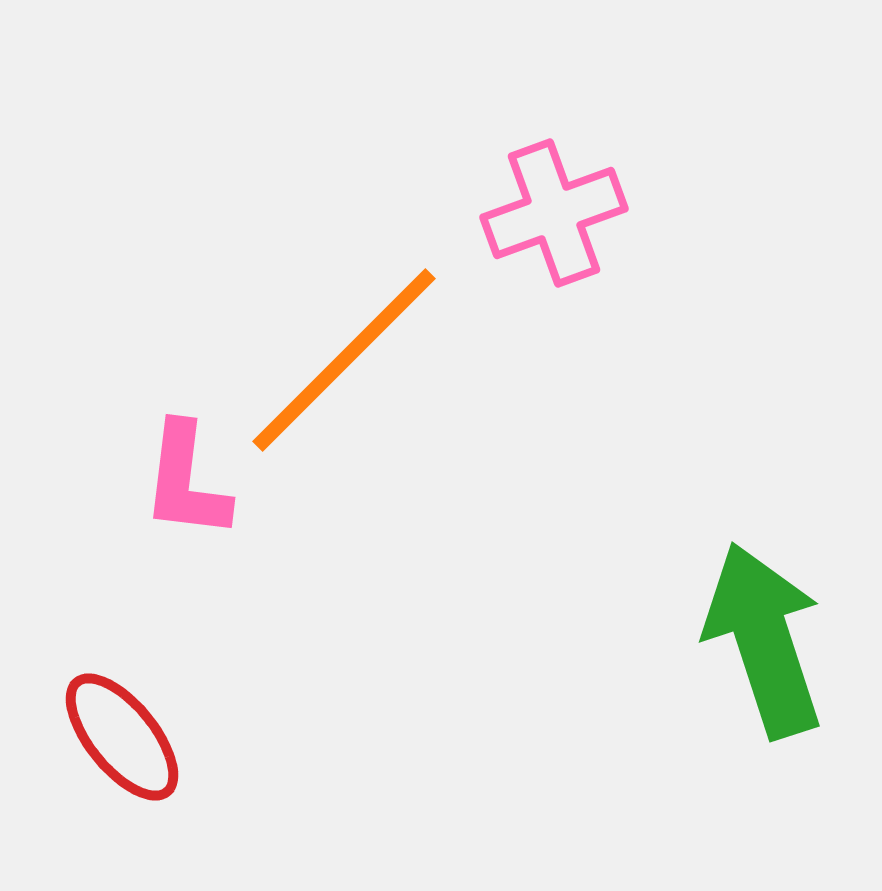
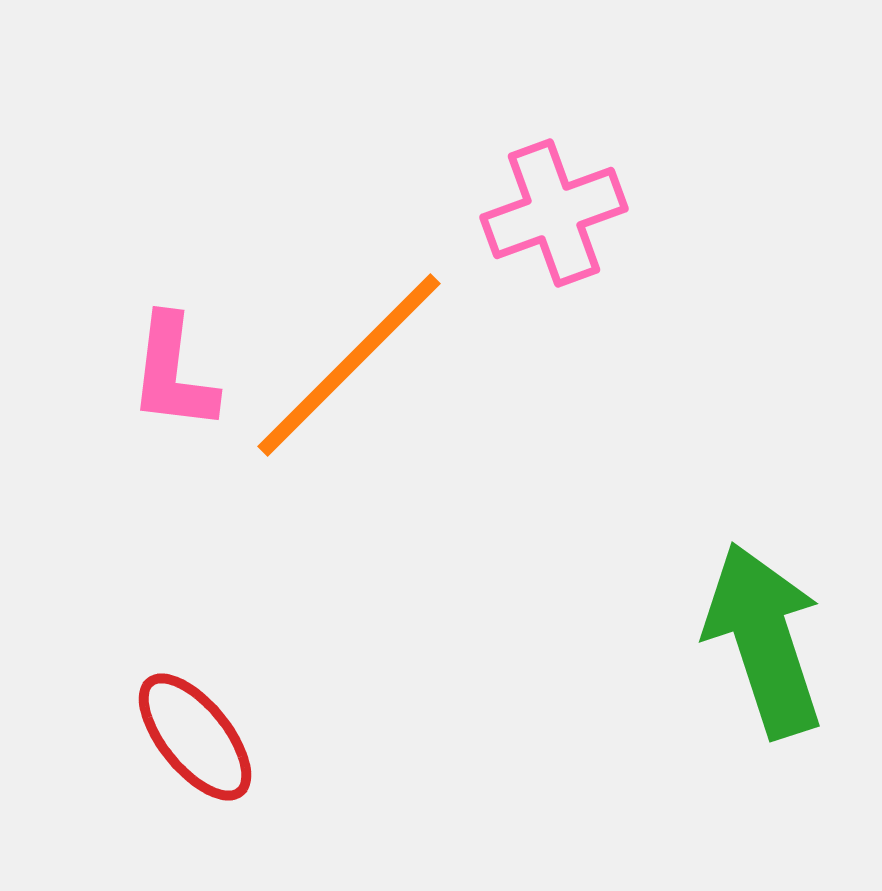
orange line: moved 5 px right, 5 px down
pink L-shape: moved 13 px left, 108 px up
red ellipse: moved 73 px right
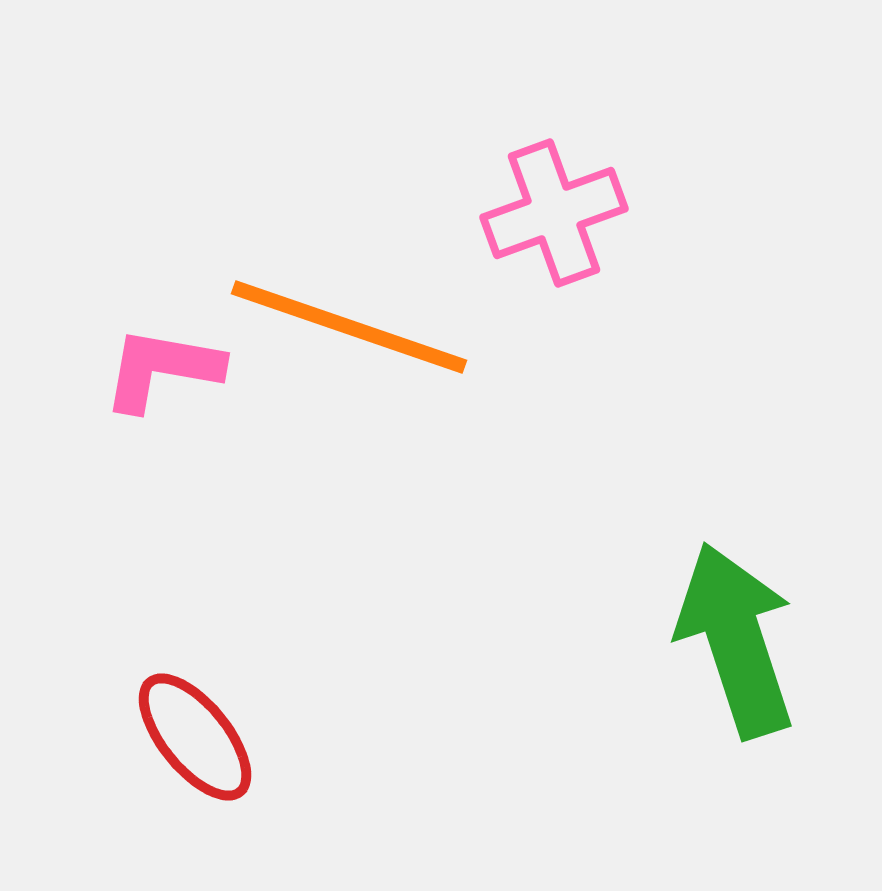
orange line: moved 38 px up; rotated 64 degrees clockwise
pink L-shape: moved 11 px left, 4 px up; rotated 93 degrees clockwise
green arrow: moved 28 px left
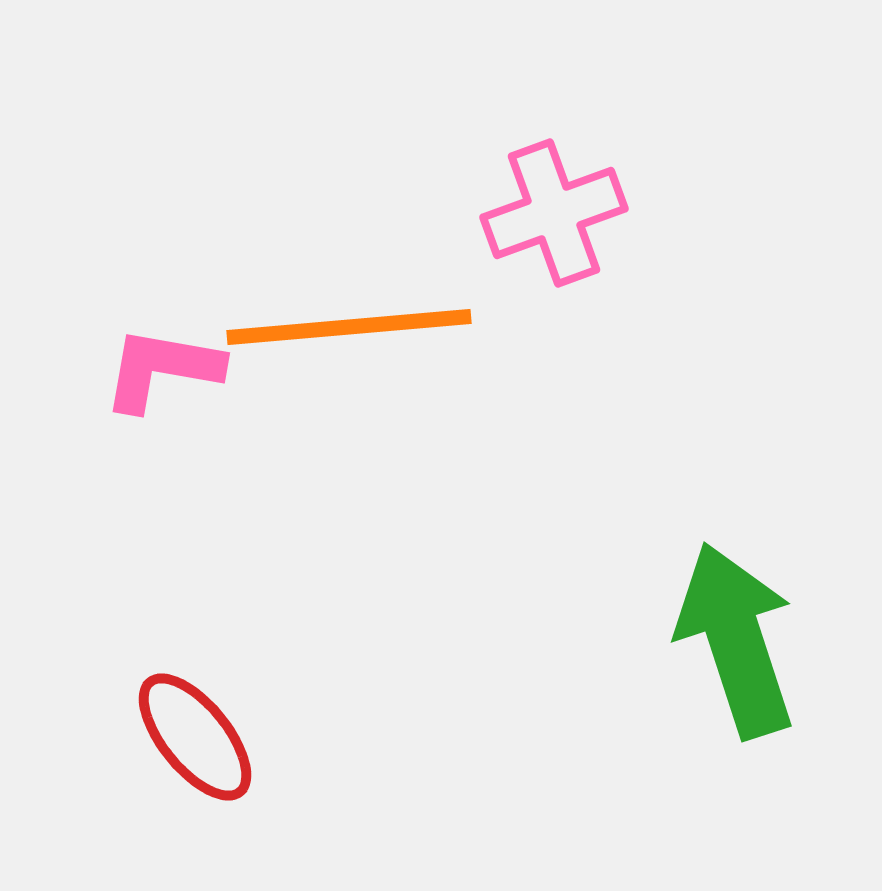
orange line: rotated 24 degrees counterclockwise
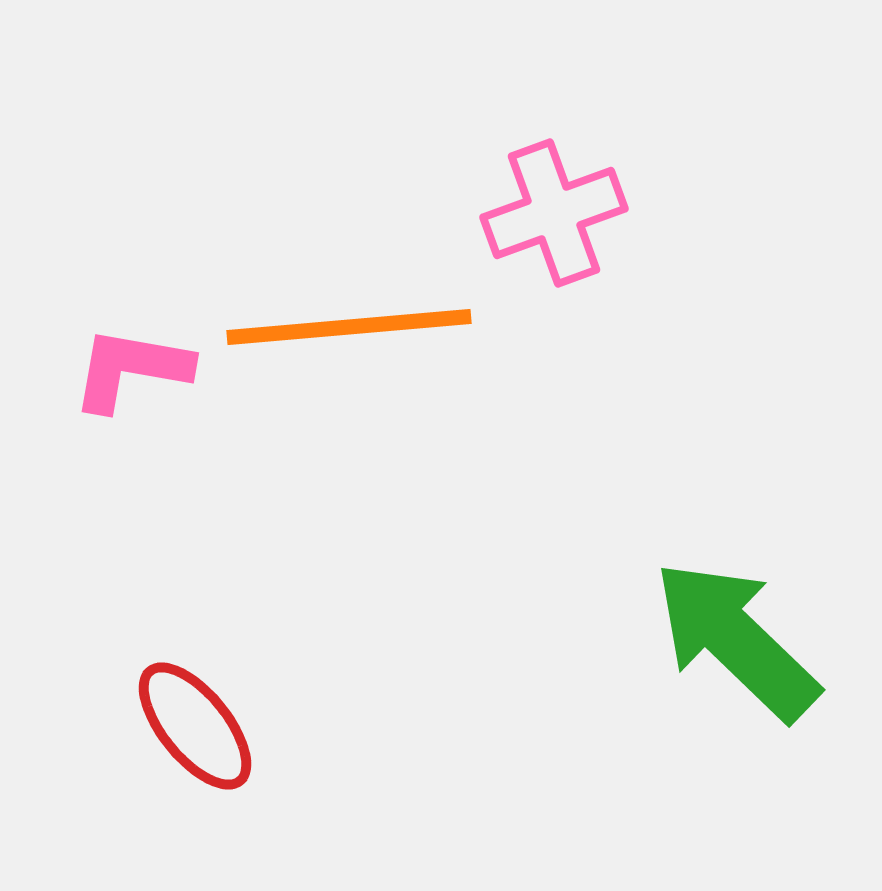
pink L-shape: moved 31 px left
green arrow: rotated 28 degrees counterclockwise
red ellipse: moved 11 px up
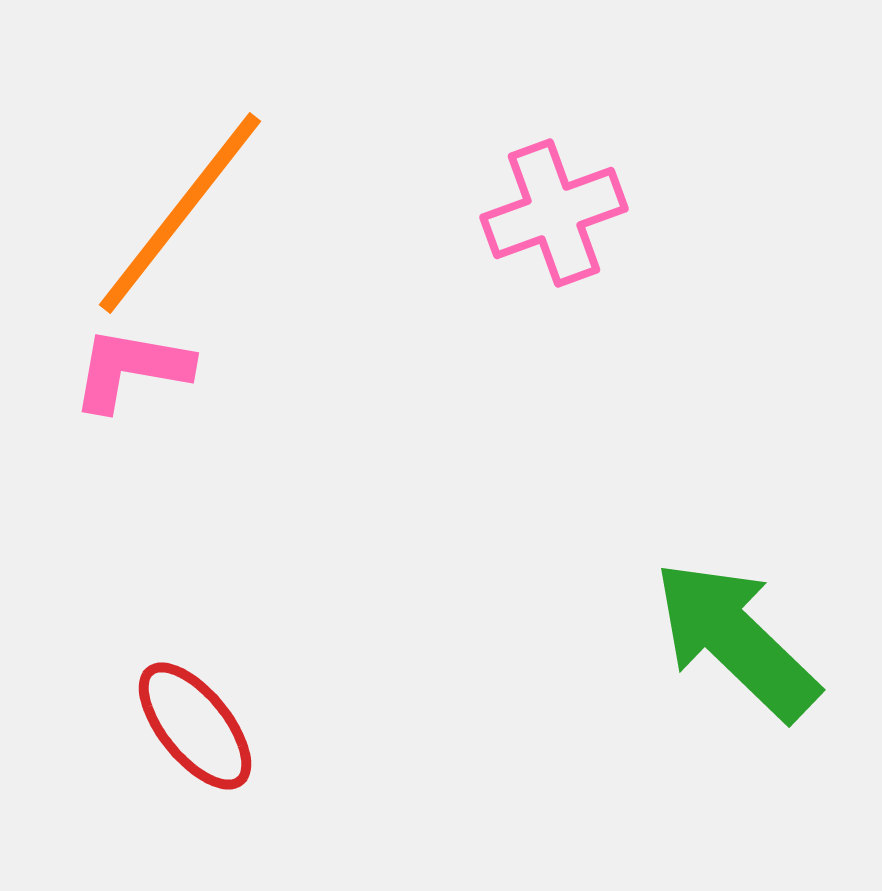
orange line: moved 169 px left, 114 px up; rotated 47 degrees counterclockwise
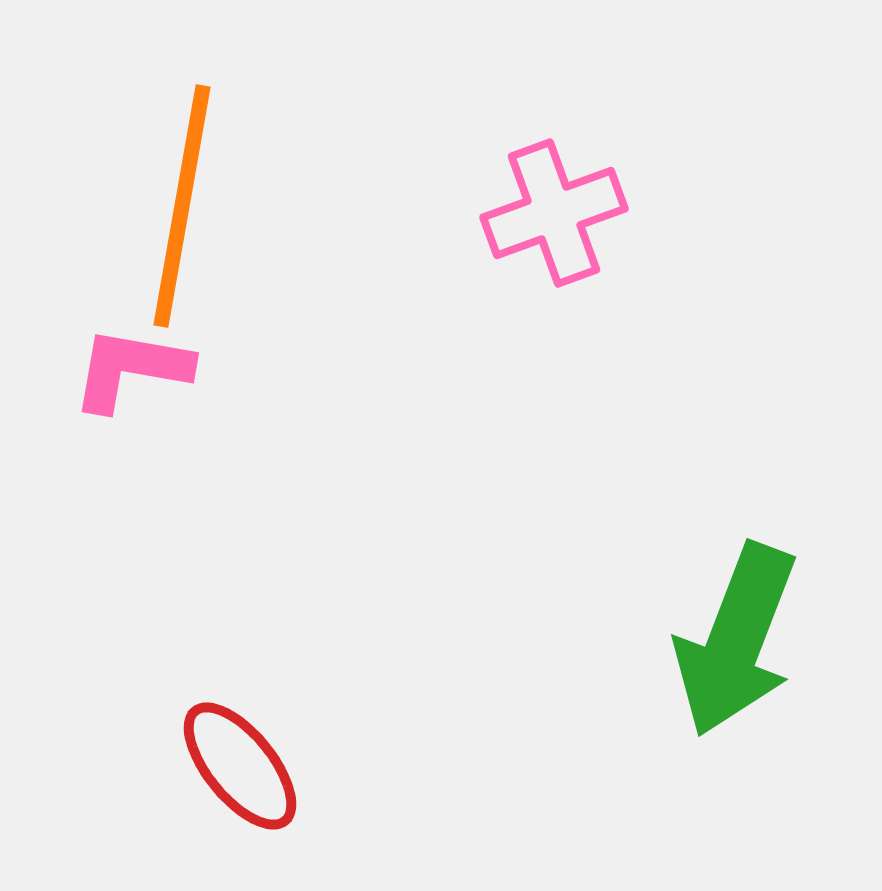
orange line: moved 2 px right, 7 px up; rotated 28 degrees counterclockwise
green arrow: rotated 113 degrees counterclockwise
red ellipse: moved 45 px right, 40 px down
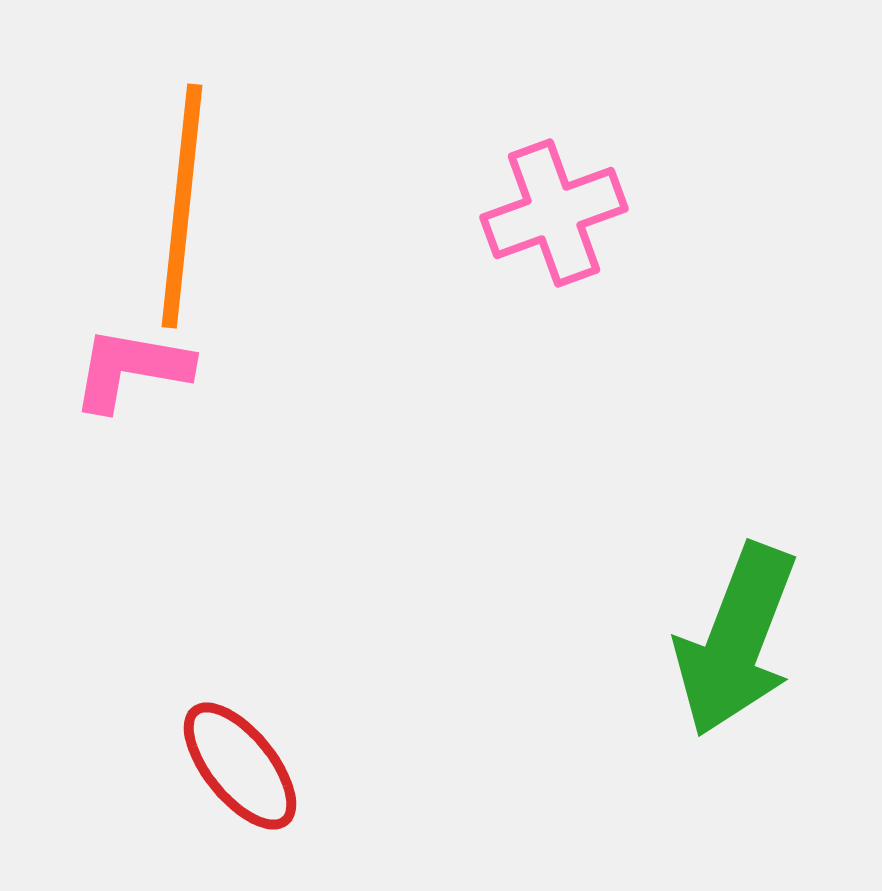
orange line: rotated 4 degrees counterclockwise
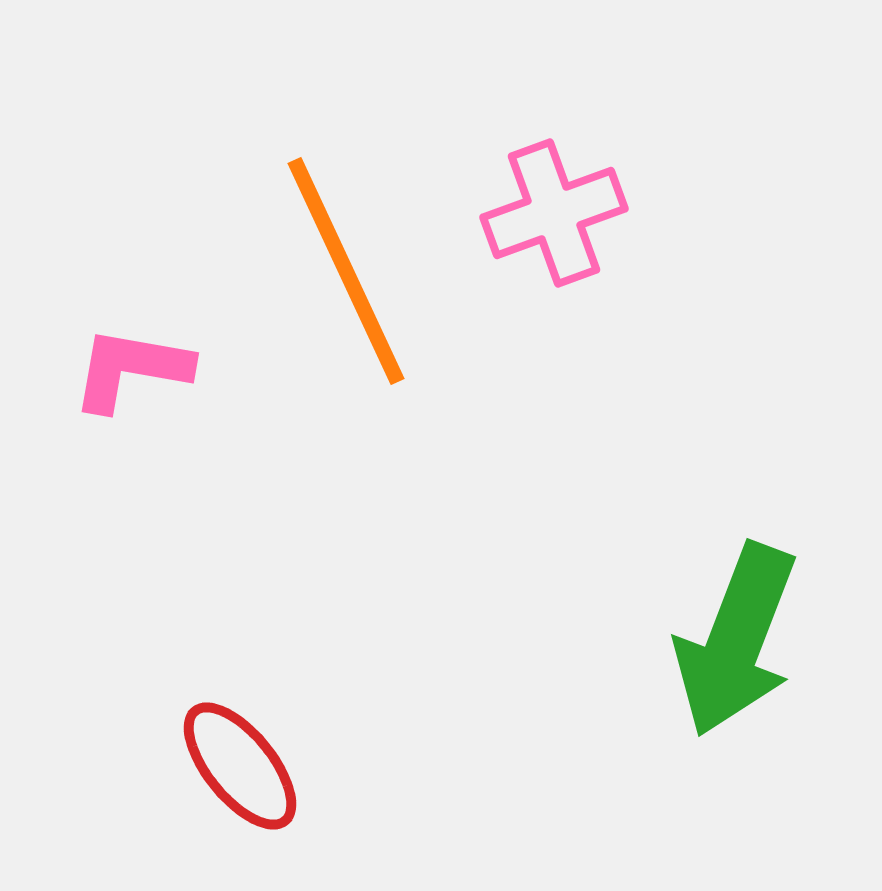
orange line: moved 164 px right, 65 px down; rotated 31 degrees counterclockwise
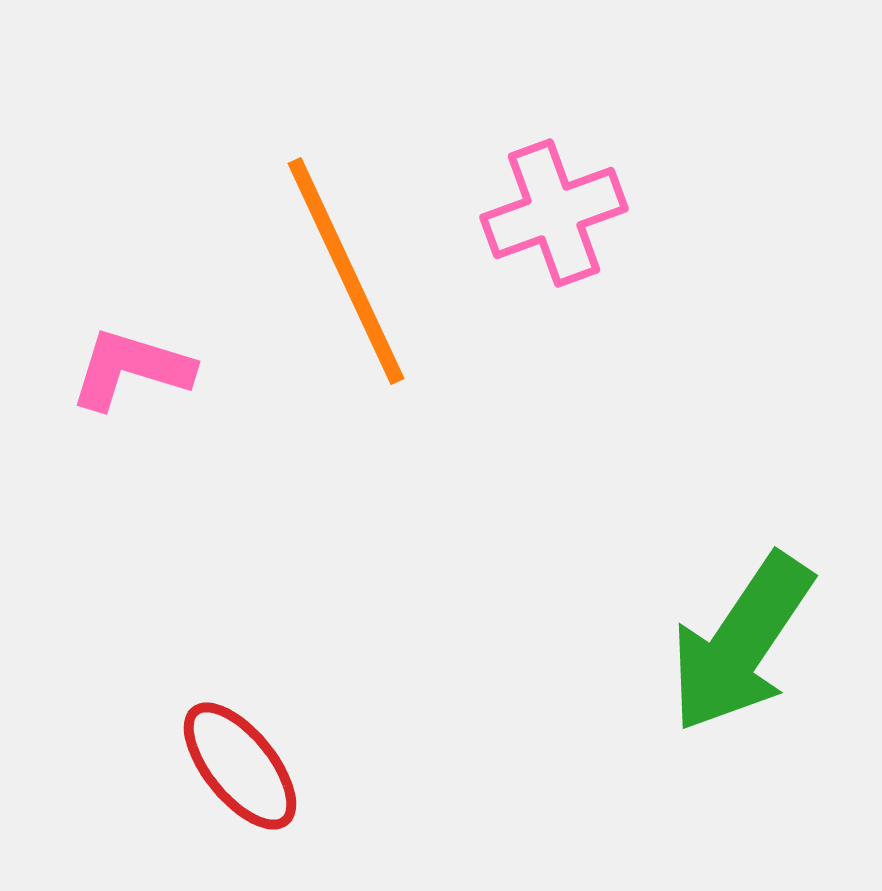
pink L-shape: rotated 7 degrees clockwise
green arrow: moved 5 px right, 3 px down; rotated 13 degrees clockwise
